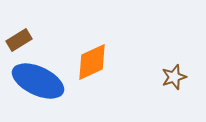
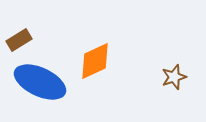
orange diamond: moved 3 px right, 1 px up
blue ellipse: moved 2 px right, 1 px down
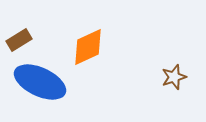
orange diamond: moved 7 px left, 14 px up
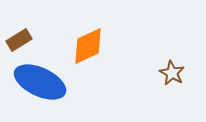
orange diamond: moved 1 px up
brown star: moved 2 px left, 4 px up; rotated 25 degrees counterclockwise
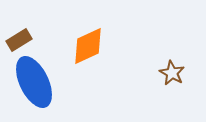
blue ellipse: moved 6 px left; rotated 39 degrees clockwise
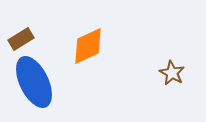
brown rectangle: moved 2 px right, 1 px up
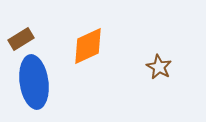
brown star: moved 13 px left, 6 px up
blue ellipse: rotated 18 degrees clockwise
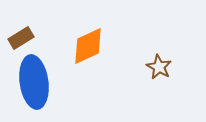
brown rectangle: moved 1 px up
